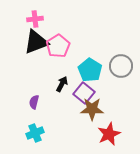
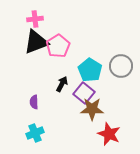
purple semicircle: rotated 16 degrees counterclockwise
red star: rotated 25 degrees counterclockwise
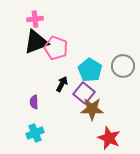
pink pentagon: moved 2 px left, 2 px down; rotated 20 degrees counterclockwise
gray circle: moved 2 px right
red star: moved 4 px down
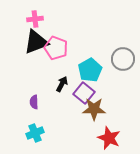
gray circle: moved 7 px up
cyan pentagon: rotated 10 degrees clockwise
brown star: moved 2 px right
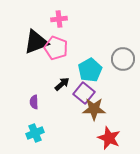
pink cross: moved 24 px right
black arrow: rotated 21 degrees clockwise
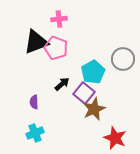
cyan pentagon: moved 3 px right, 2 px down
brown star: rotated 25 degrees counterclockwise
red star: moved 6 px right
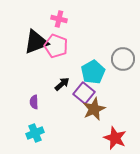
pink cross: rotated 21 degrees clockwise
pink pentagon: moved 2 px up
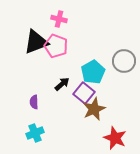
gray circle: moved 1 px right, 2 px down
